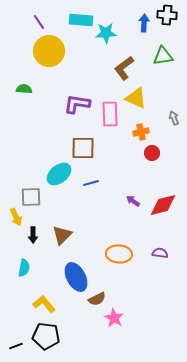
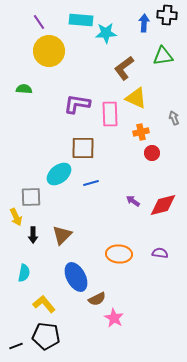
cyan semicircle: moved 5 px down
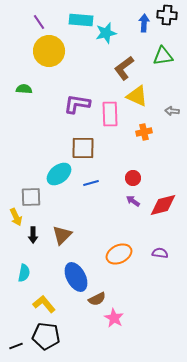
cyan star: rotated 10 degrees counterclockwise
yellow triangle: moved 1 px right, 2 px up
gray arrow: moved 2 px left, 7 px up; rotated 64 degrees counterclockwise
orange cross: moved 3 px right
red circle: moved 19 px left, 25 px down
orange ellipse: rotated 30 degrees counterclockwise
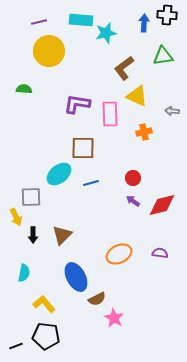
purple line: rotated 70 degrees counterclockwise
red diamond: moved 1 px left
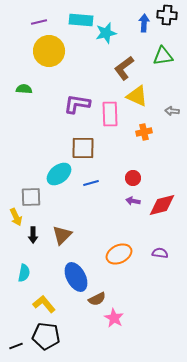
purple arrow: rotated 24 degrees counterclockwise
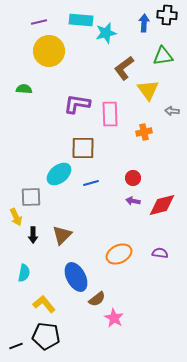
yellow triangle: moved 11 px right, 6 px up; rotated 30 degrees clockwise
brown semicircle: rotated 12 degrees counterclockwise
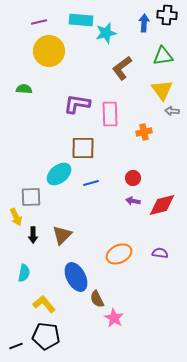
brown L-shape: moved 2 px left
yellow triangle: moved 14 px right
brown semicircle: rotated 102 degrees clockwise
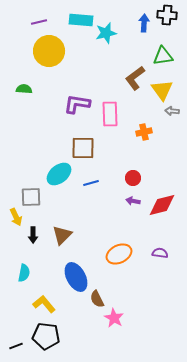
brown L-shape: moved 13 px right, 10 px down
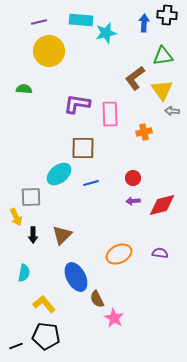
purple arrow: rotated 16 degrees counterclockwise
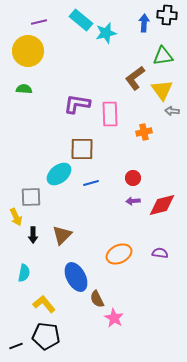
cyan rectangle: rotated 35 degrees clockwise
yellow circle: moved 21 px left
brown square: moved 1 px left, 1 px down
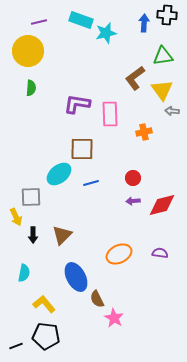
cyan rectangle: rotated 20 degrees counterclockwise
green semicircle: moved 7 px right, 1 px up; rotated 91 degrees clockwise
